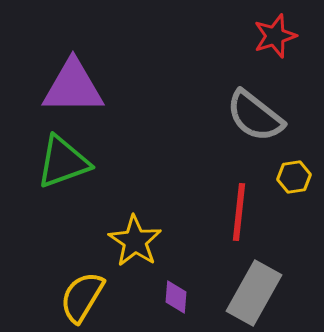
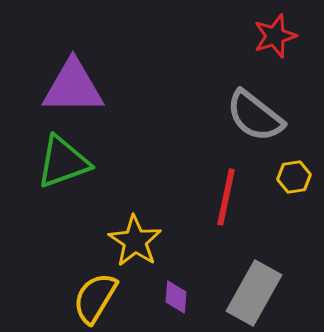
red line: moved 13 px left, 15 px up; rotated 6 degrees clockwise
yellow semicircle: moved 13 px right, 1 px down
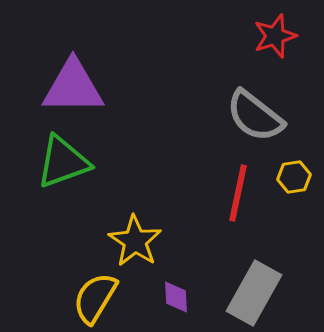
red line: moved 12 px right, 4 px up
purple diamond: rotated 8 degrees counterclockwise
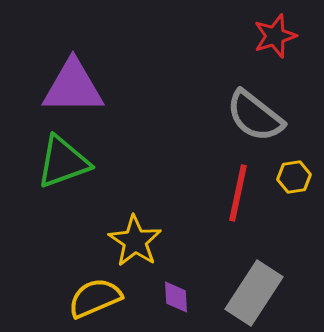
gray rectangle: rotated 4 degrees clockwise
yellow semicircle: rotated 36 degrees clockwise
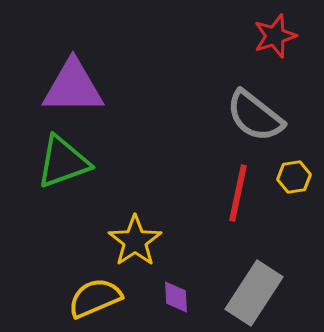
yellow star: rotated 4 degrees clockwise
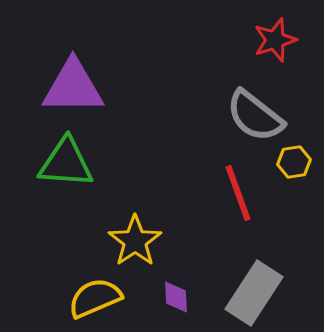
red star: moved 4 px down
green triangle: moved 3 px right, 1 px down; rotated 24 degrees clockwise
yellow hexagon: moved 15 px up
red line: rotated 32 degrees counterclockwise
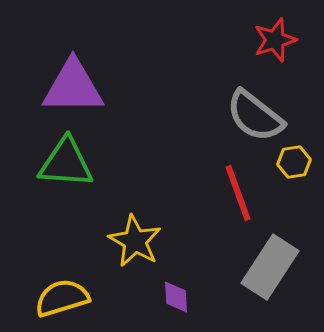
yellow star: rotated 8 degrees counterclockwise
gray rectangle: moved 16 px right, 26 px up
yellow semicircle: moved 33 px left; rotated 6 degrees clockwise
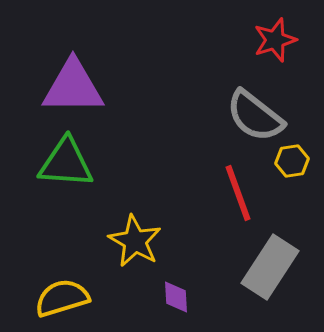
yellow hexagon: moved 2 px left, 1 px up
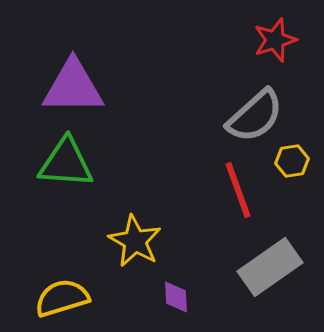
gray semicircle: rotated 80 degrees counterclockwise
red line: moved 3 px up
gray rectangle: rotated 22 degrees clockwise
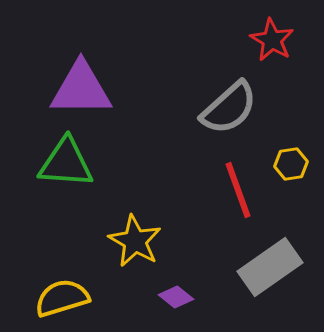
red star: moved 3 px left; rotated 24 degrees counterclockwise
purple triangle: moved 8 px right, 2 px down
gray semicircle: moved 26 px left, 8 px up
yellow hexagon: moved 1 px left, 3 px down
purple diamond: rotated 48 degrees counterclockwise
